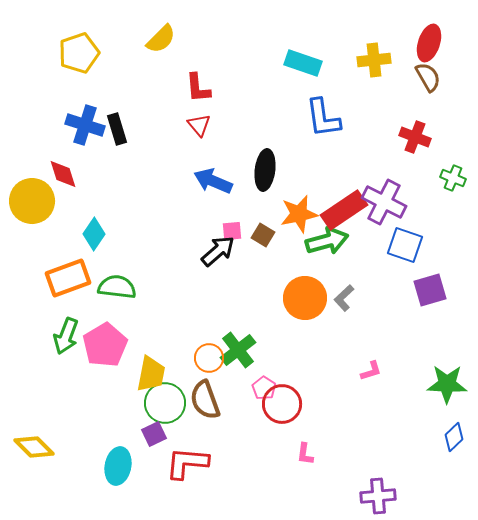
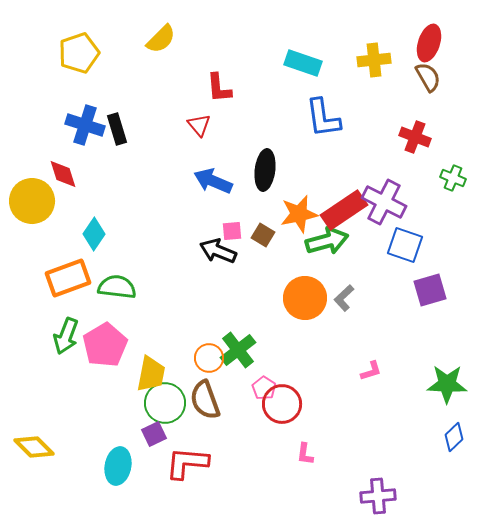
red L-shape at (198, 88): moved 21 px right
black arrow at (218, 251): rotated 117 degrees counterclockwise
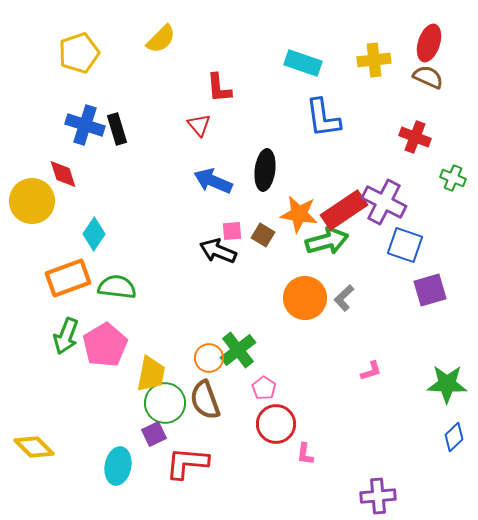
brown semicircle at (428, 77): rotated 36 degrees counterclockwise
orange star at (299, 214): rotated 21 degrees clockwise
red circle at (282, 404): moved 6 px left, 20 px down
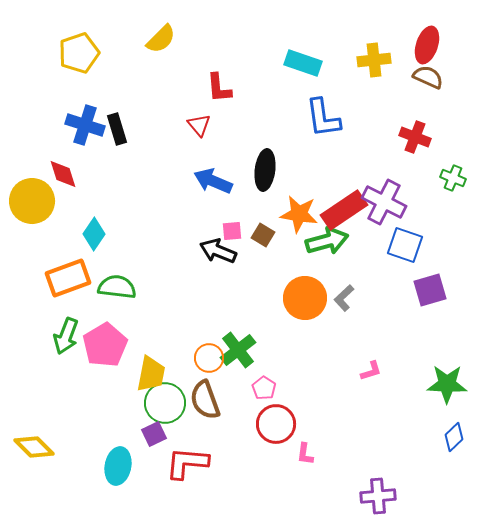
red ellipse at (429, 43): moved 2 px left, 2 px down
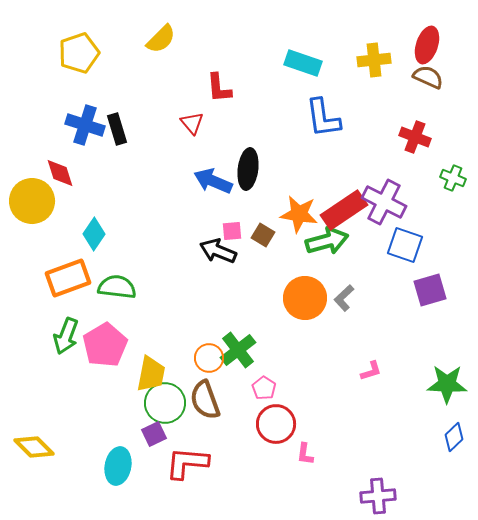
red triangle at (199, 125): moved 7 px left, 2 px up
black ellipse at (265, 170): moved 17 px left, 1 px up
red diamond at (63, 174): moved 3 px left, 1 px up
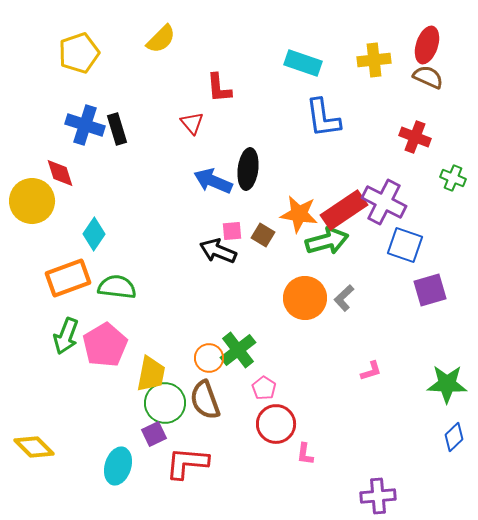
cyan ellipse at (118, 466): rotated 6 degrees clockwise
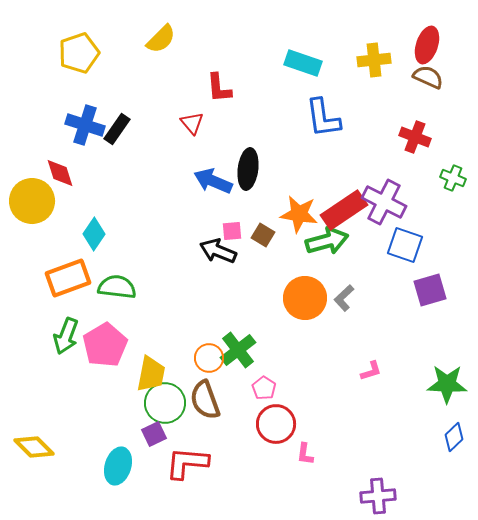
black rectangle at (117, 129): rotated 52 degrees clockwise
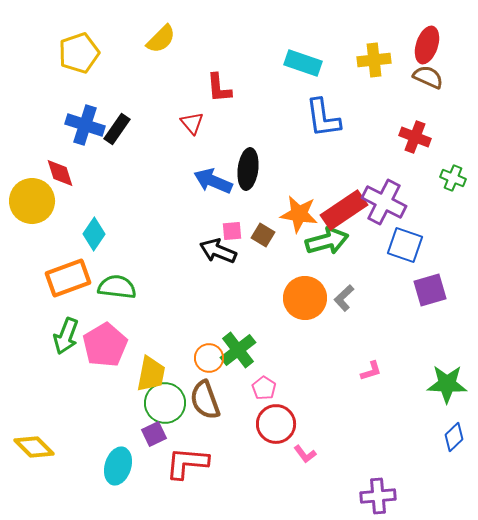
pink L-shape at (305, 454): rotated 45 degrees counterclockwise
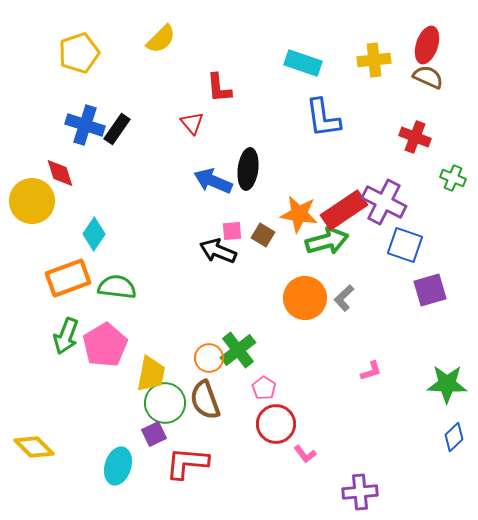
purple cross at (378, 496): moved 18 px left, 4 px up
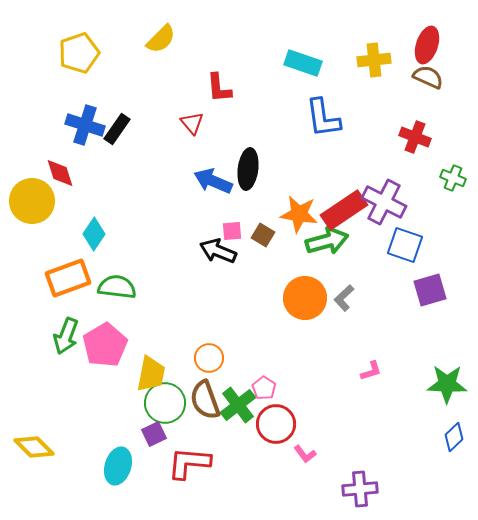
green cross at (238, 350): moved 55 px down
red L-shape at (187, 463): moved 2 px right
purple cross at (360, 492): moved 3 px up
